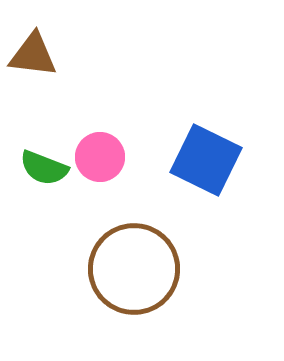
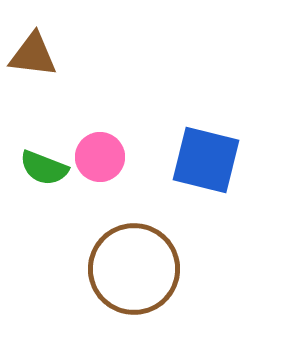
blue square: rotated 12 degrees counterclockwise
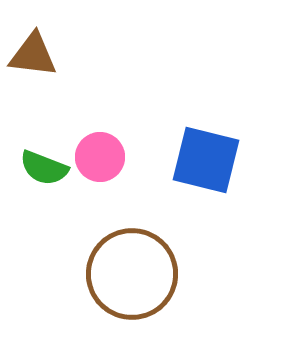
brown circle: moved 2 px left, 5 px down
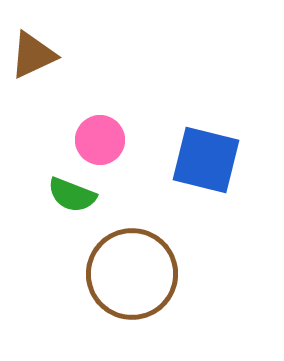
brown triangle: rotated 32 degrees counterclockwise
pink circle: moved 17 px up
green semicircle: moved 28 px right, 27 px down
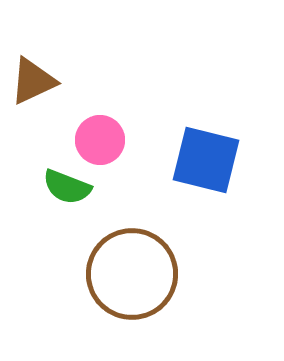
brown triangle: moved 26 px down
green semicircle: moved 5 px left, 8 px up
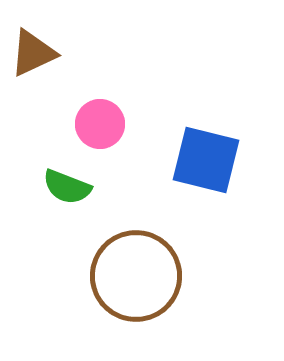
brown triangle: moved 28 px up
pink circle: moved 16 px up
brown circle: moved 4 px right, 2 px down
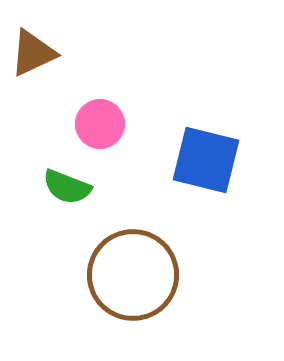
brown circle: moved 3 px left, 1 px up
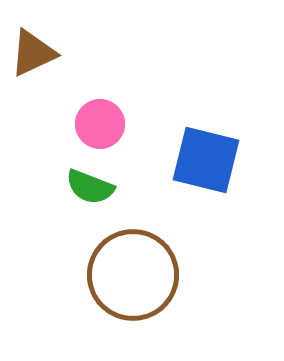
green semicircle: moved 23 px right
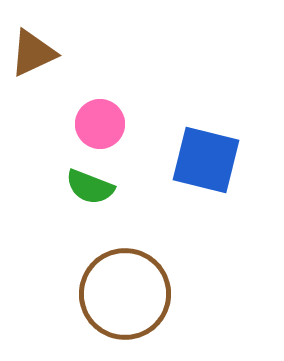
brown circle: moved 8 px left, 19 px down
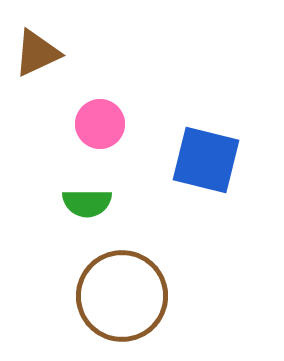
brown triangle: moved 4 px right
green semicircle: moved 3 px left, 16 px down; rotated 21 degrees counterclockwise
brown circle: moved 3 px left, 2 px down
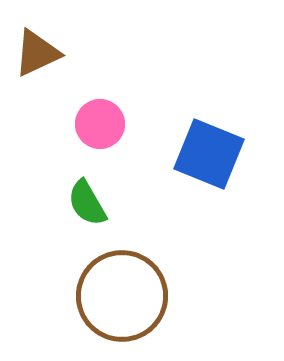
blue square: moved 3 px right, 6 px up; rotated 8 degrees clockwise
green semicircle: rotated 60 degrees clockwise
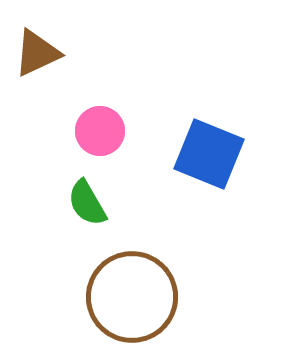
pink circle: moved 7 px down
brown circle: moved 10 px right, 1 px down
